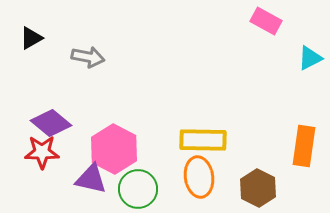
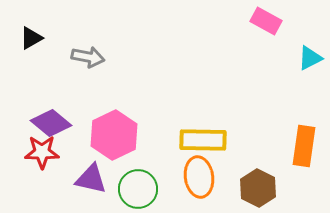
pink hexagon: moved 14 px up; rotated 6 degrees clockwise
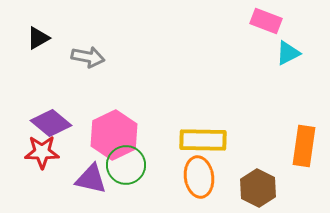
pink rectangle: rotated 8 degrees counterclockwise
black triangle: moved 7 px right
cyan triangle: moved 22 px left, 5 px up
green circle: moved 12 px left, 24 px up
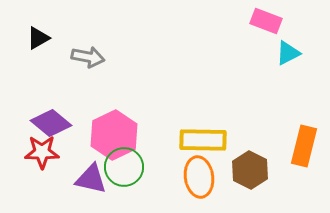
orange rectangle: rotated 6 degrees clockwise
green circle: moved 2 px left, 2 px down
brown hexagon: moved 8 px left, 18 px up
